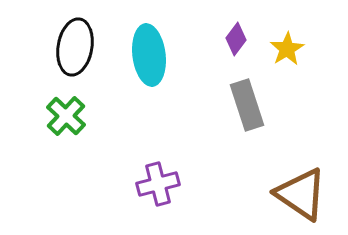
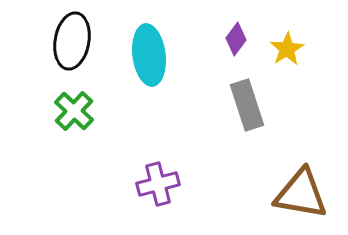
black ellipse: moved 3 px left, 6 px up
green cross: moved 8 px right, 5 px up
brown triangle: rotated 24 degrees counterclockwise
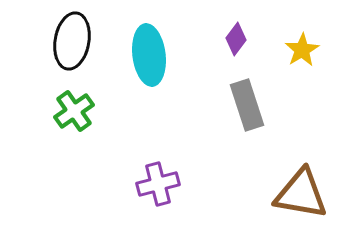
yellow star: moved 15 px right, 1 px down
green cross: rotated 12 degrees clockwise
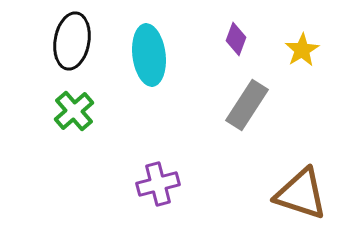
purple diamond: rotated 16 degrees counterclockwise
gray rectangle: rotated 51 degrees clockwise
green cross: rotated 6 degrees counterclockwise
brown triangle: rotated 8 degrees clockwise
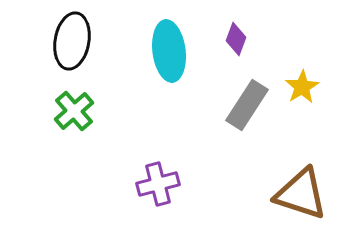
yellow star: moved 37 px down
cyan ellipse: moved 20 px right, 4 px up
